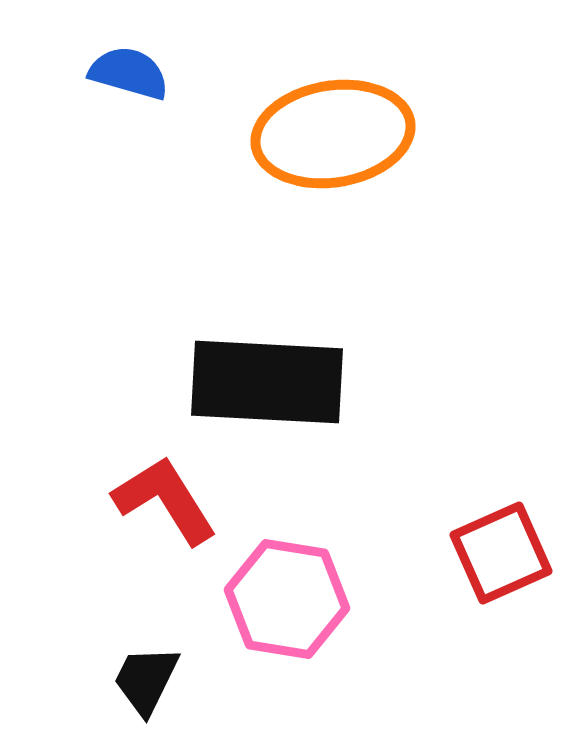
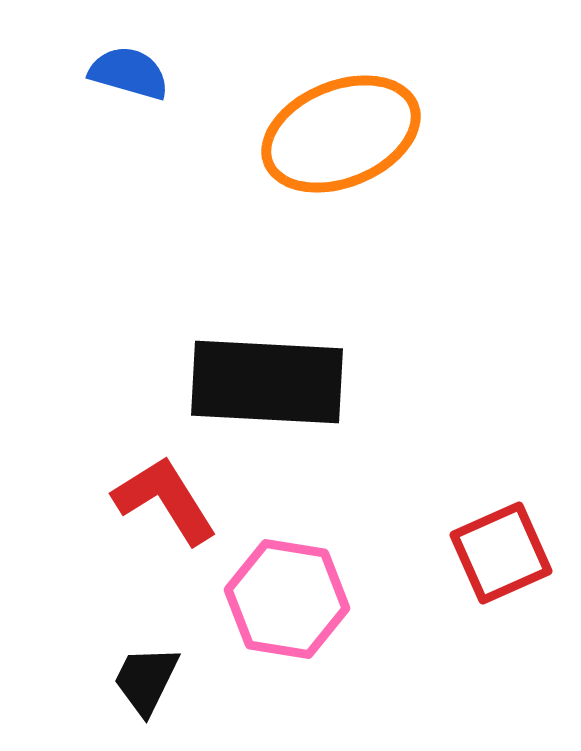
orange ellipse: moved 8 px right; rotated 13 degrees counterclockwise
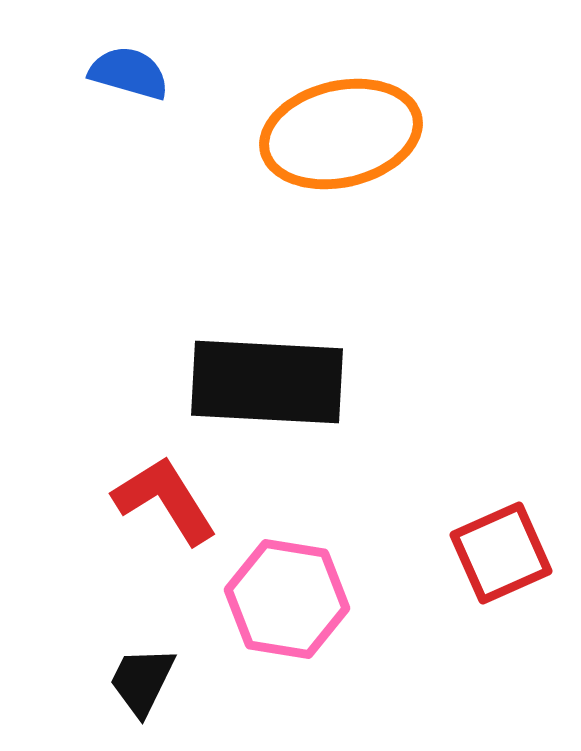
orange ellipse: rotated 9 degrees clockwise
black trapezoid: moved 4 px left, 1 px down
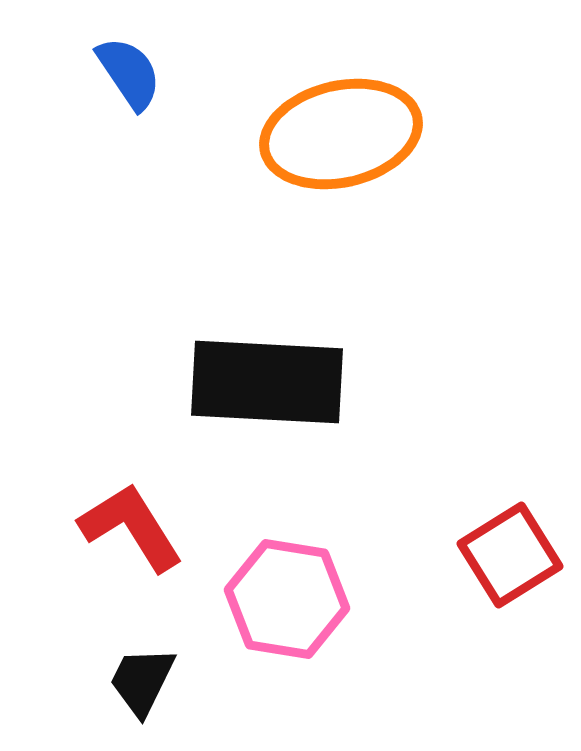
blue semicircle: rotated 40 degrees clockwise
red L-shape: moved 34 px left, 27 px down
red square: moved 9 px right, 2 px down; rotated 8 degrees counterclockwise
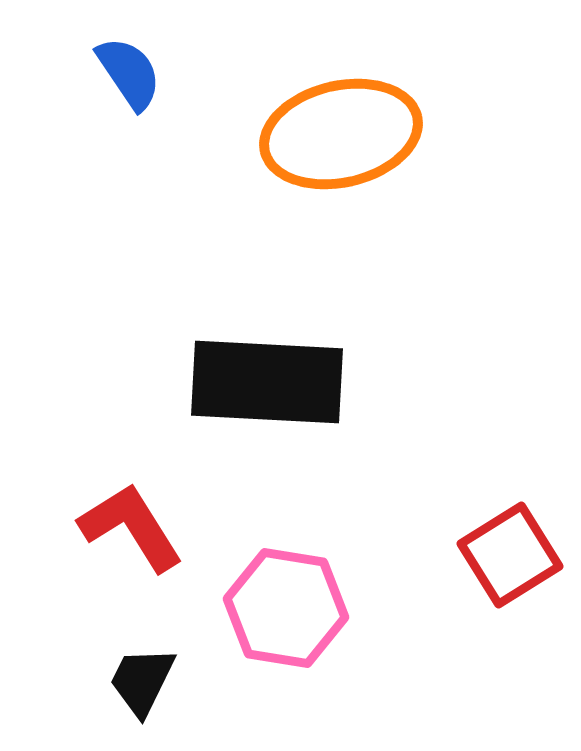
pink hexagon: moved 1 px left, 9 px down
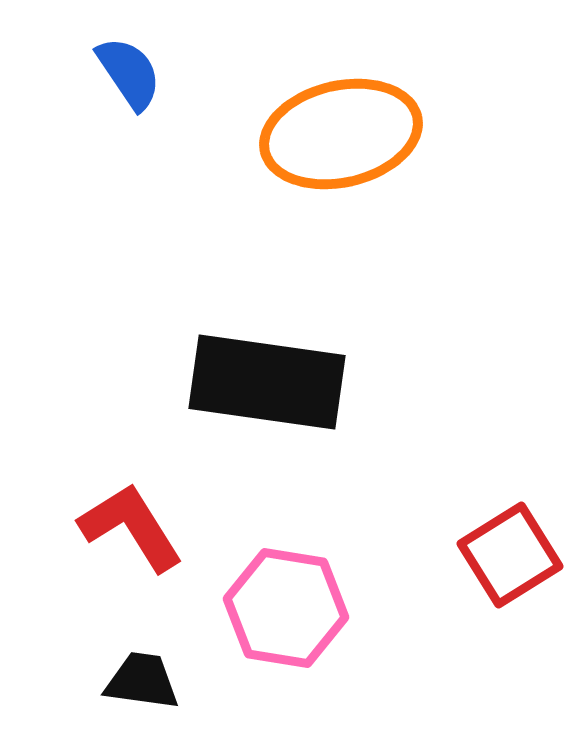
black rectangle: rotated 5 degrees clockwise
black trapezoid: rotated 72 degrees clockwise
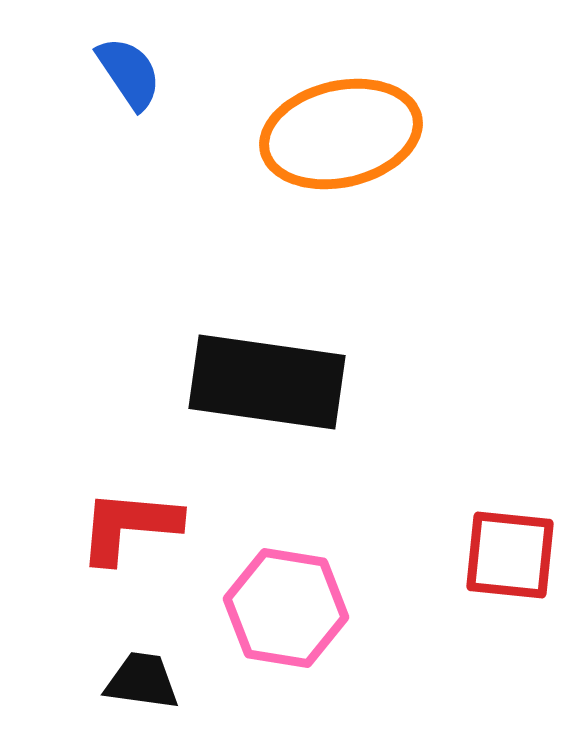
red L-shape: moved 2 px left, 1 px up; rotated 53 degrees counterclockwise
red square: rotated 38 degrees clockwise
